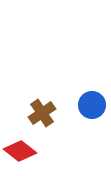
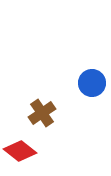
blue circle: moved 22 px up
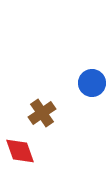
red diamond: rotated 32 degrees clockwise
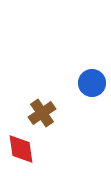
red diamond: moved 1 px right, 2 px up; rotated 12 degrees clockwise
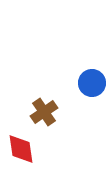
brown cross: moved 2 px right, 1 px up
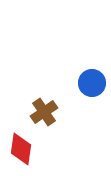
red diamond: rotated 16 degrees clockwise
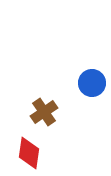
red diamond: moved 8 px right, 4 px down
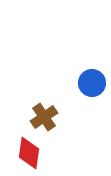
brown cross: moved 5 px down
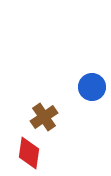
blue circle: moved 4 px down
